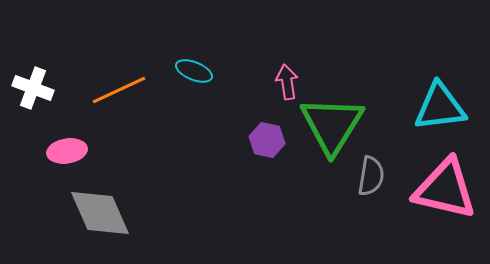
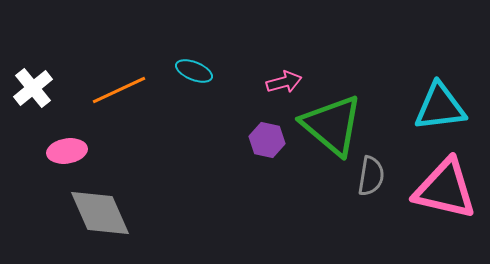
pink arrow: moved 3 px left; rotated 84 degrees clockwise
white cross: rotated 30 degrees clockwise
green triangle: rotated 22 degrees counterclockwise
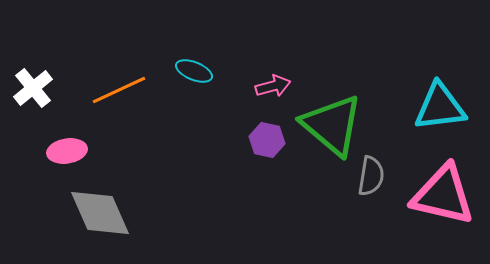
pink arrow: moved 11 px left, 4 px down
pink triangle: moved 2 px left, 6 px down
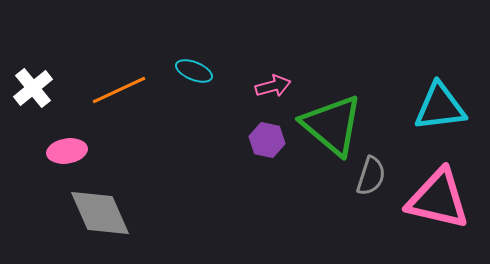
gray semicircle: rotated 9 degrees clockwise
pink triangle: moved 5 px left, 4 px down
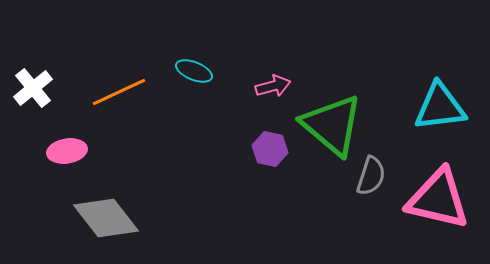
orange line: moved 2 px down
purple hexagon: moved 3 px right, 9 px down
gray diamond: moved 6 px right, 5 px down; rotated 14 degrees counterclockwise
